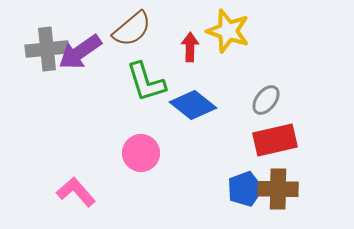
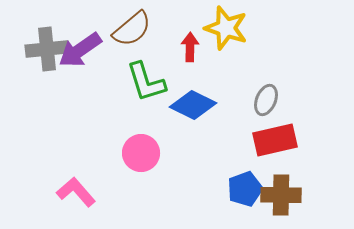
yellow star: moved 2 px left, 3 px up
purple arrow: moved 2 px up
gray ellipse: rotated 16 degrees counterclockwise
blue diamond: rotated 12 degrees counterclockwise
brown cross: moved 3 px right, 6 px down
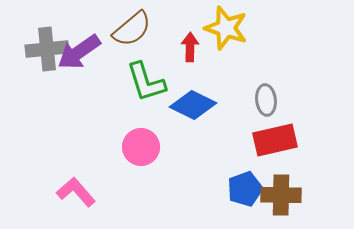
purple arrow: moved 1 px left, 2 px down
gray ellipse: rotated 28 degrees counterclockwise
pink circle: moved 6 px up
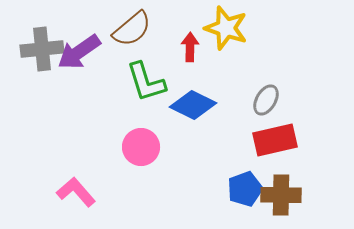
gray cross: moved 5 px left
gray ellipse: rotated 36 degrees clockwise
